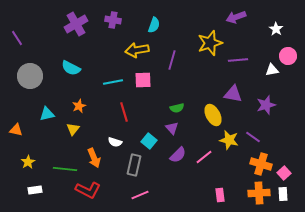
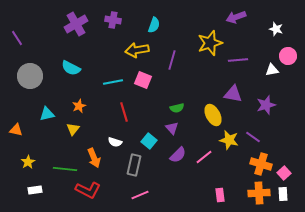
white star at (276, 29): rotated 16 degrees counterclockwise
pink square at (143, 80): rotated 24 degrees clockwise
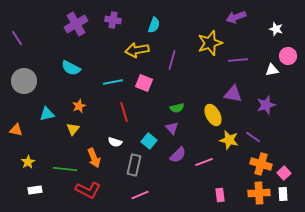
gray circle at (30, 76): moved 6 px left, 5 px down
pink square at (143, 80): moved 1 px right, 3 px down
pink line at (204, 157): moved 5 px down; rotated 18 degrees clockwise
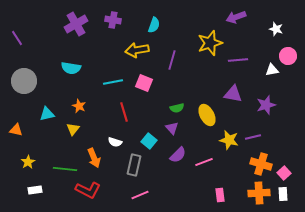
cyan semicircle at (71, 68): rotated 18 degrees counterclockwise
orange star at (79, 106): rotated 24 degrees counterclockwise
yellow ellipse at (213, 115): moved 6 px left
purple line at (253, 137): rotated 49 degrees counterclockwise
